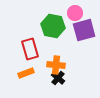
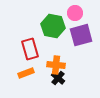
purple square: moved 3 px left, 5 px down
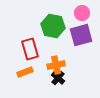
pink circle: moved 7 px right
orange cross: rotated 18 degrees counterclockwise
orange rectangle: moved 1 px left, 1 px up
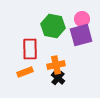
pink circle: moved 6 px down
red rectangle: rotated 15 degrees clockwise
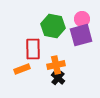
red rectangle: moved 3 px right
orange rectangle: moved 3 px left, 3 px up
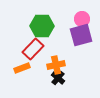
green hexagon: moved 11 px left; rotated 10 degrees counterclockwise
red rectangle: rotated 45 degrees clockwise
orange rectangle: moved 1 px up
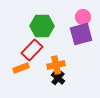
pink circle: moved 1 px right, 2 px up
purple square: moved 1 px up
red rectangle: moved 1 px left, 1 px down
orange rectangle: moved 1 px left
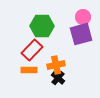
orange rectangle: moved 8 px right, 2 px down; rotated 21 degrees clockwise
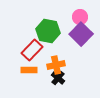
pink circle: moved 3 px left
green hexagon: moved 6 px right, 5 px down; rotated 10 degrees clockwise
purple square: rotated 30 degrees counterclockwise
